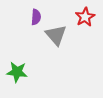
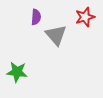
red star: rotated 12 degrees clockwise
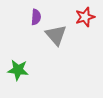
green star: moved 1 px right, 2 px up
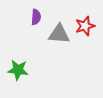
red star: moved 9 px down
gray triangle: moved 3 px right, 1 px up; rotated 45 degrees counterclockwise
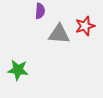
purple semicircle: moved 4 px right, 6 px up
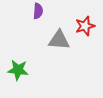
purple semicircle: moved 2 px left
gray triangle: moved 6 px down
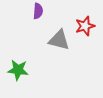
gray triangle: rotated 10 degrees clockwise
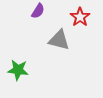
purple semicircle: rotated 28 degrees clockwise
red star: moved 5 px left, 9 px up; rotated 18 degrees counterclockwise
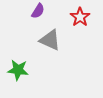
gray triangle: moved 9 px left; rotated 10 degrees clockwise
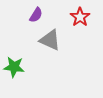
purple semicircle: moved 2 px left, 4 px down
green star: moved 4 px left, 3 px up
